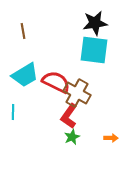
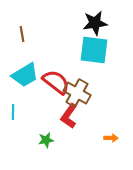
brown line: moved 1 px left, 3 px down
red semicircle: rotated 12 degrees clockwise
green star: moved 26 px left, 3 px down; rotated 14 degrees clockwise
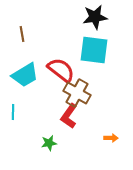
black star: moved 6 px up
red semicircle: moved 5 px right, 12 px up
green star: moved 3 px right, 3 px down
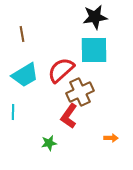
cyan square: rotated 8 degrees counterclockwise
red semicircle: rotated 80 degrees counterclockwise
brown cross: moved 3 px right, 1 px up; rotated 36 degrees clockwise
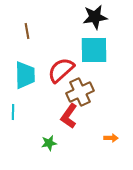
brown line: moved 5 px right, 3 px up
cyan trapezoid: rotated 60 degrees counterclockwise
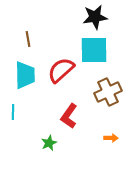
brown line: moved 1 px right, 8 px down
brown cross: moved 28 px right
green star: rotated 14 degrees counterclockwise
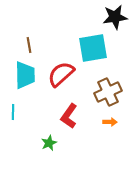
black star: moved 20 px right
brown line: moved 1 px right, 6 px down
cyan square: moved 1 px left, 2 px up; rotated 8 degrees counterclockwise
red semicircle: moved 4 px down
orange arrow: moved 1 px left, 16 px up
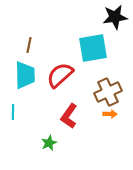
brown line: rotated 21 degrees clockwise
red semicircle: moved 1 px left, 1 px down
orange arrow: moved 8 px up
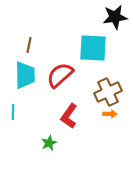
cyan square: rotated 12 degrees clockwise
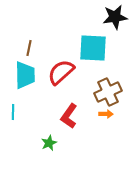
brown line: moved 3 px down
red semicircle: moved 1 px right, 3 px up
orange arrow: moved 4 px left
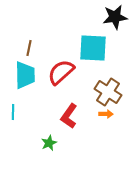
brown cross: rotated 32 degrees counterclockwise
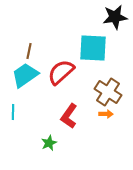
brown line: moved 3 px down
cyan trapezoid: rotated 124 degrees counterclockwise
